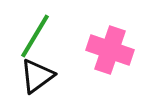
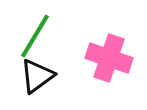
pink cross: moved 1 px left, 8 px down
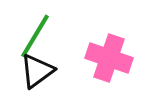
black triangle: moved 5 px up
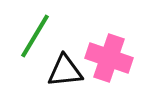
black triangle: moved 28 px right; rotated 30 degrees clockwise
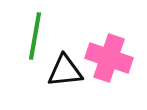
green line: rotated 21 degrees counterclockwise
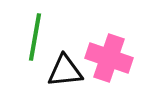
green line: moved 1 px down
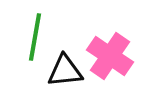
pink cross: moved 1 px right, 2 px up; rotated 15 degrees clockwise
